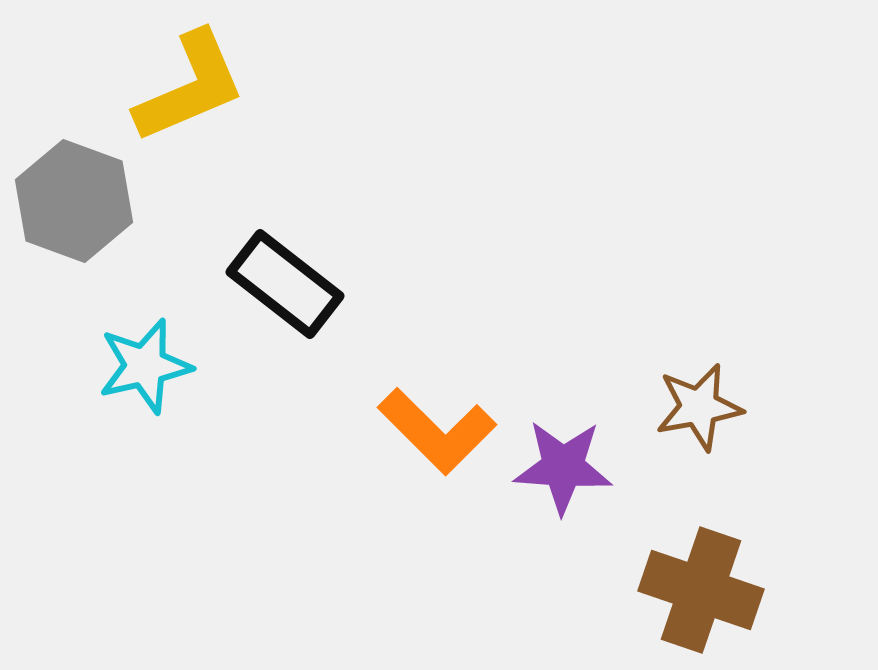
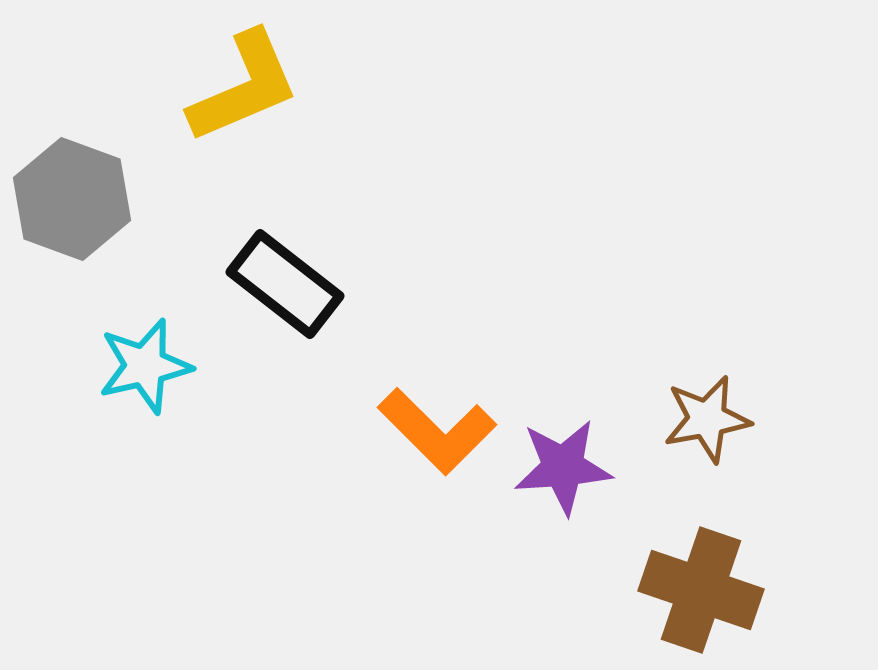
yellow L-shape: moved 54 px right
gray hexagon: moved 2 px left, 2 px up
brown star: moved 8 px right, 12 px down
purple star: rotated 8 degrees counterclockwise
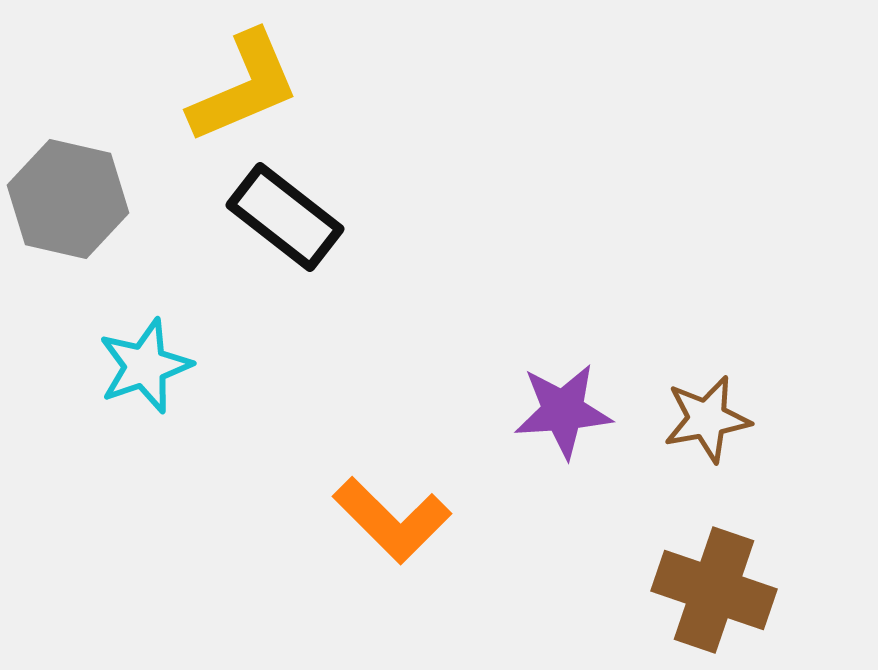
gray hexagon: moved 4 px left; rotated 7 degrees counterclockwise
black rectangle: moved 67 px up
cyan star: rotated 6 degrees counterclockwise
orange L-shape: moved 45 px left, 89 px down
purple star: moved 56 px up
brown cross: moved 13 px right
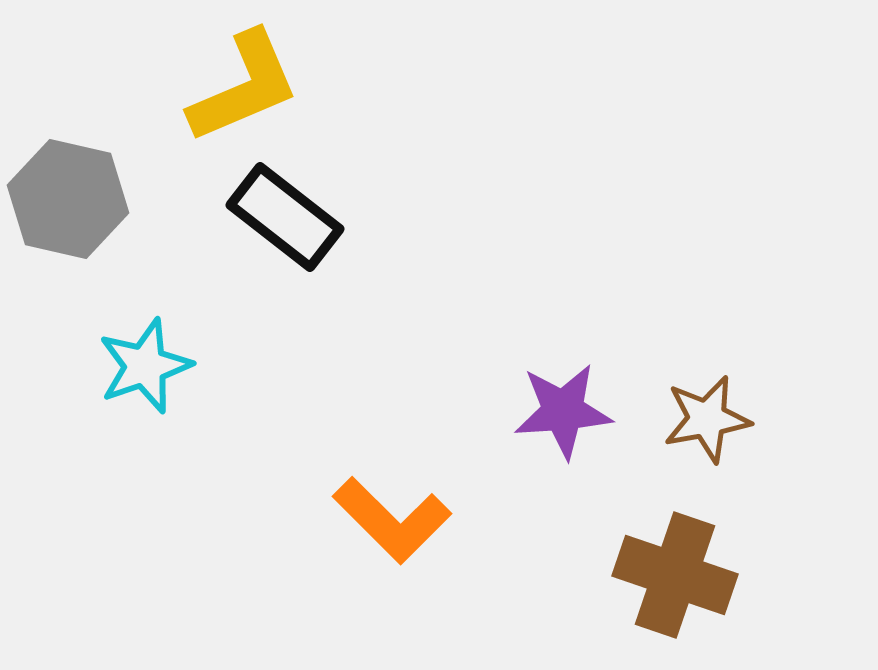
brown cross: moved 39 px left, 15 px up
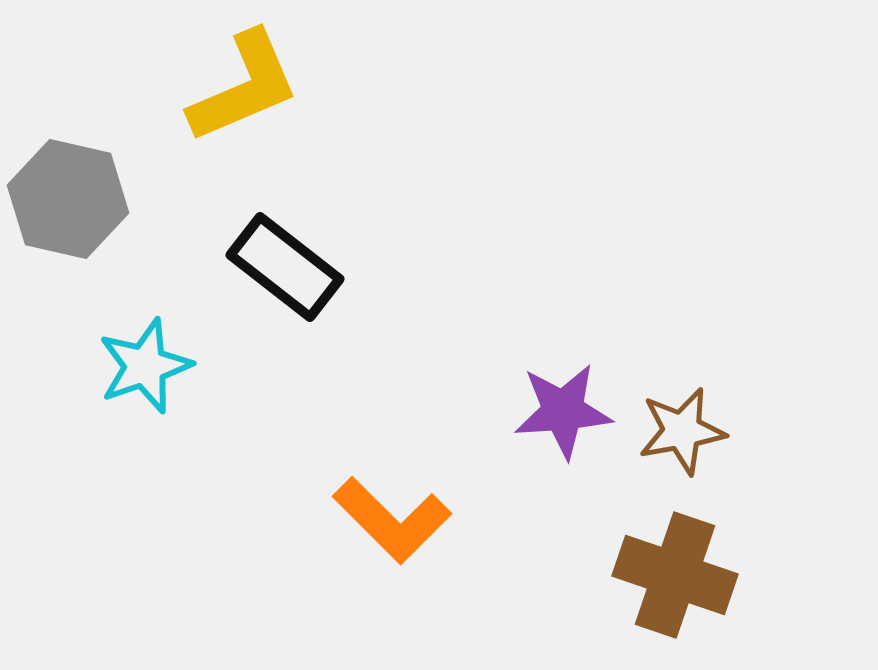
black rectangle: moved 50 px down
brown star: moved 25 px left, 12 px down
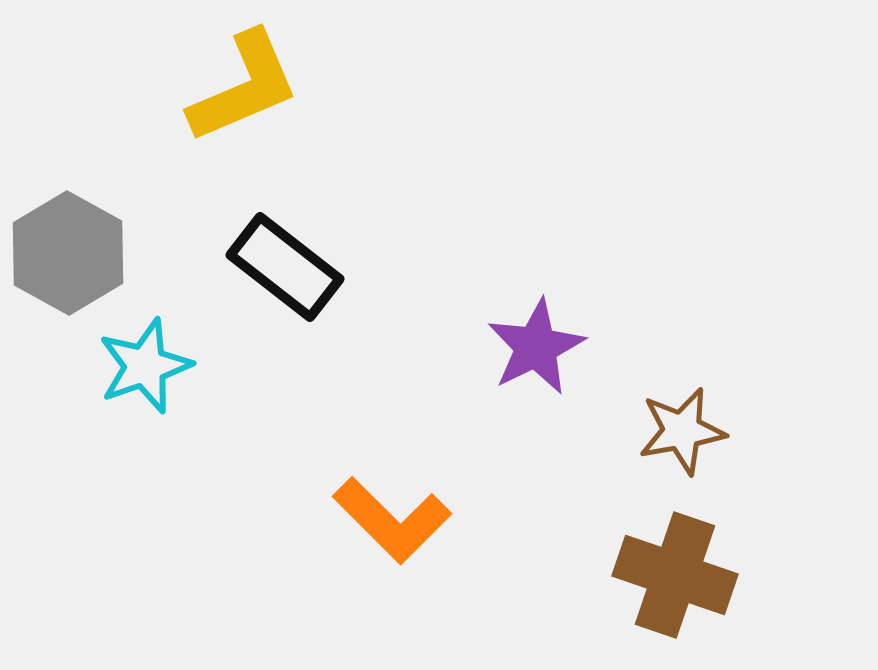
gray hexagon: moved 54 px down; rotated 16 degrees clockwise
purple star: moved 27 px left, 64 px up; rotated 22 degrees counterclockwise
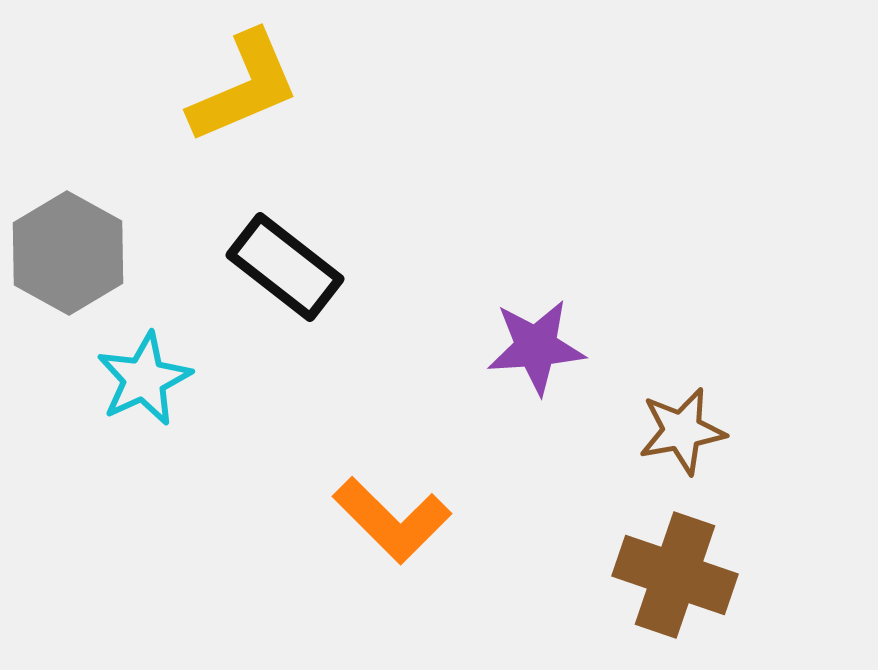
purple star: rotated 22 degrees clockwise
cyan star: moved 1 px left, 13 px down; rotated 6 degrees counterclockwise
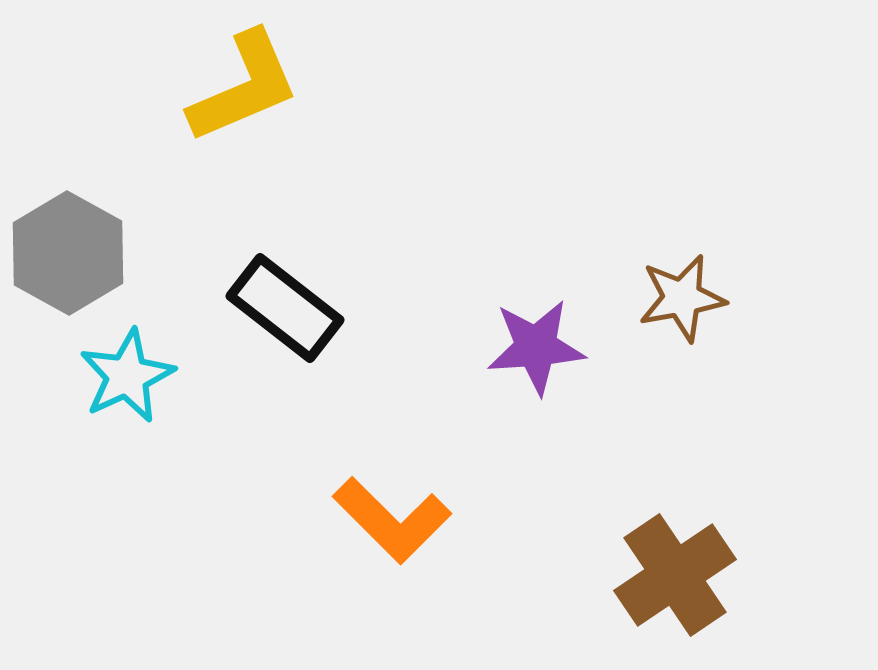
black rectangle: moved 41 px down
cyan star: moved 17 px left, 3 px up
brown star: moved 133 px up
brown cross: rotated 37 degrees clockwise
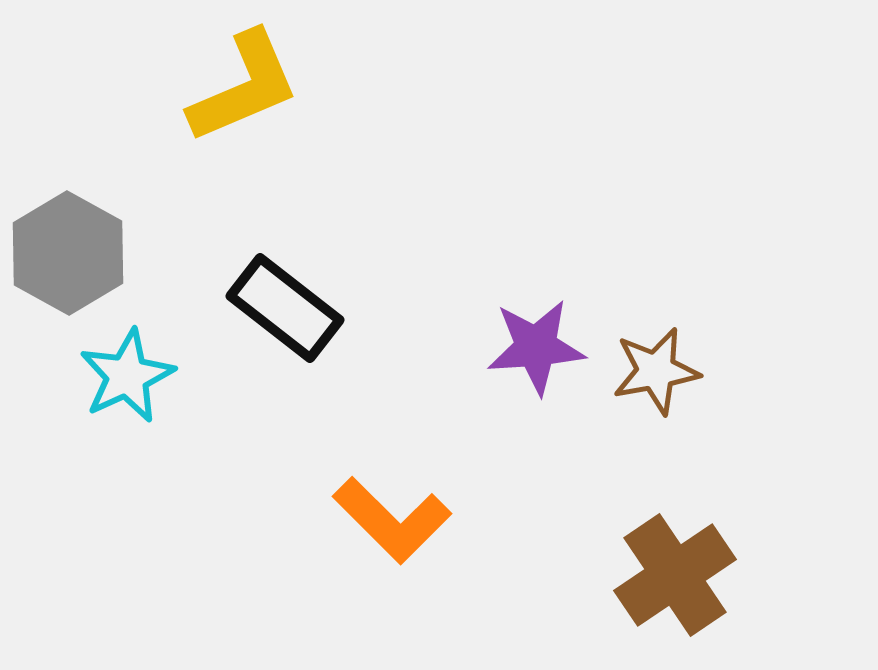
brown star: moved 26 px left, 73 px down
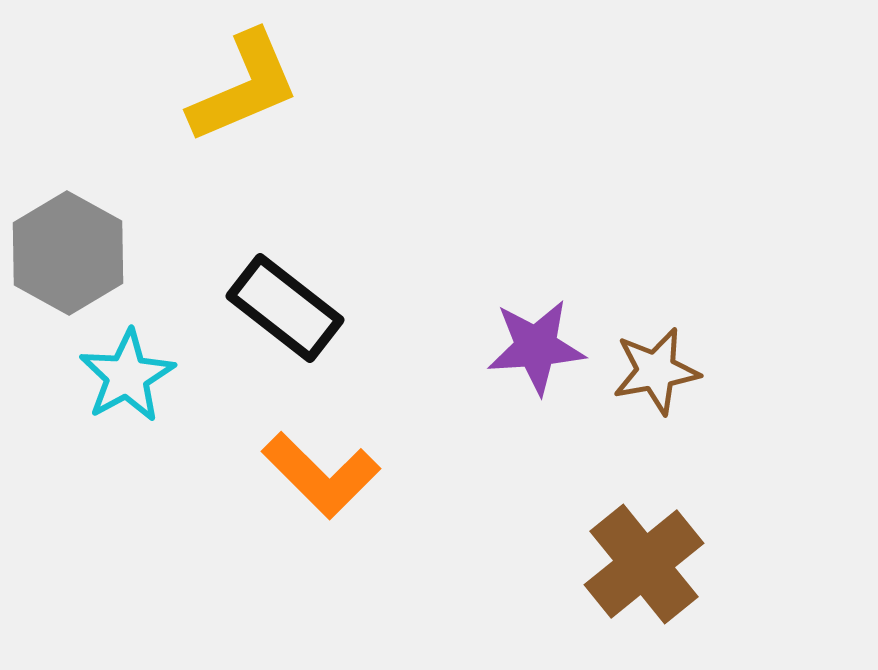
cyan star: rotated 4 degrees counterclockwise
orange L-shape: moved 71 px left, 45 px up
brown cross: moved 31 px left, 11 px up; rotated 5 degrees counterclockwise
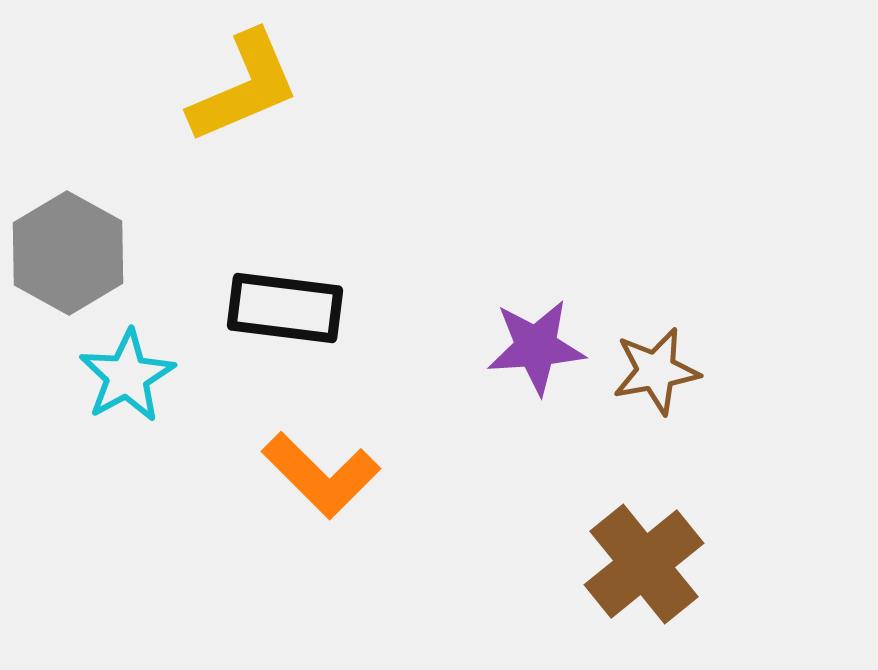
black rectangle: rotated 31 degrees counterclockwise
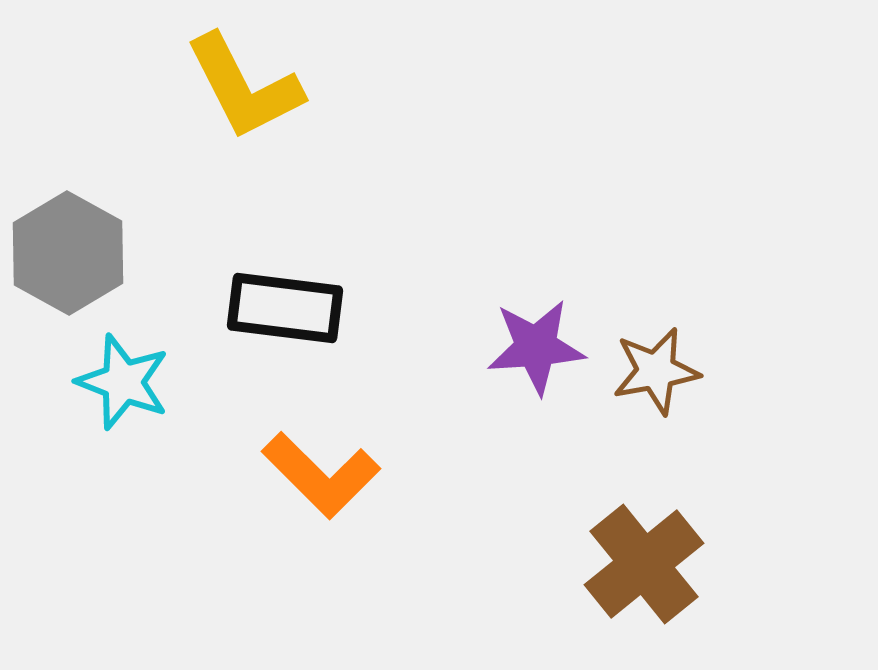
yellow L-shape: rotated 86 degrees clockwise
cyan star: moved 4 px left, 6 px down; rotated 22 degrees counterclockwise
